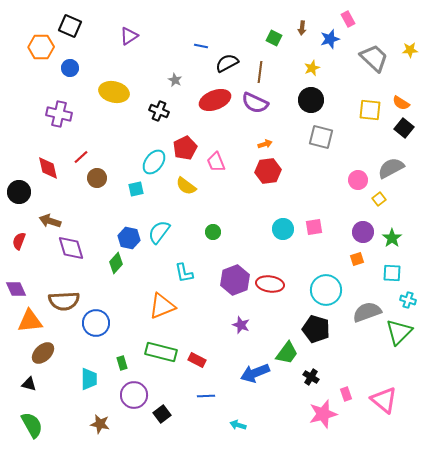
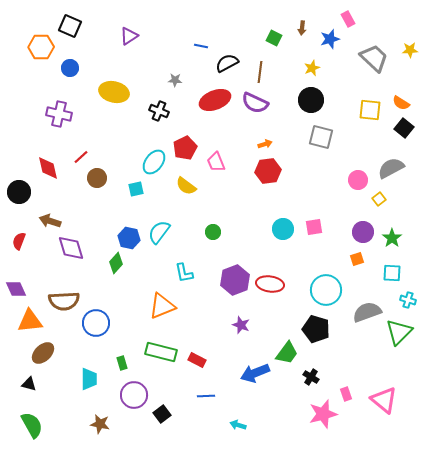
gray star at (175, 80): rotated 24 degrees counterclockwise
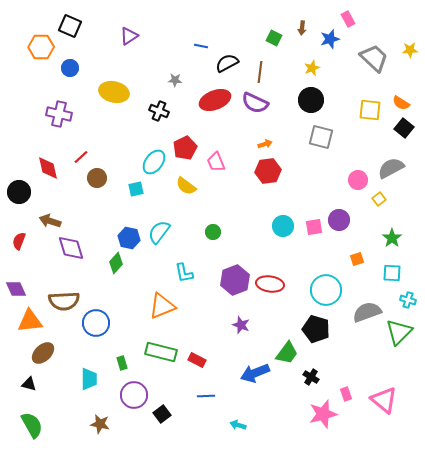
cyan circle at (283, 229): moved 3 px up
purple circle at (363, 232): moved 24 px left, 12 px up
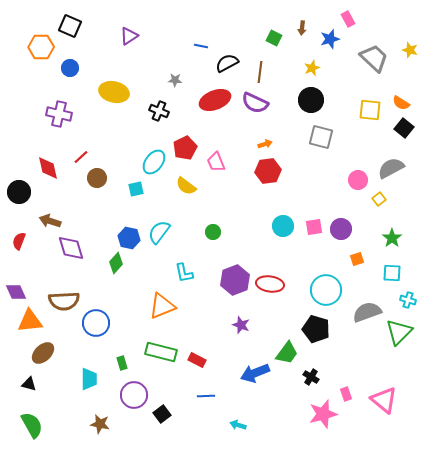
yellow star at (410, 50): rotated 21 degrees clockwise
purple circle at (339, 220): moved 2 px right, 9 px down
purple diamond at (16, 289): moved 3 px down
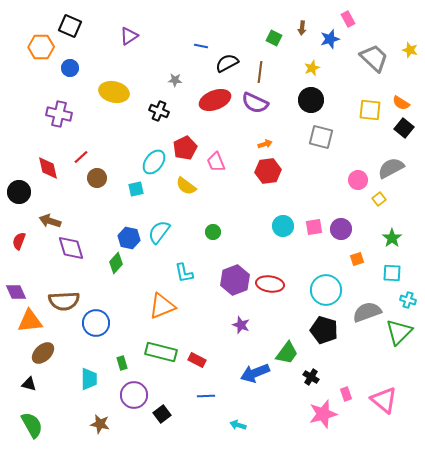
black pentagon at (316, 329): moved 8 px right, 1 px down
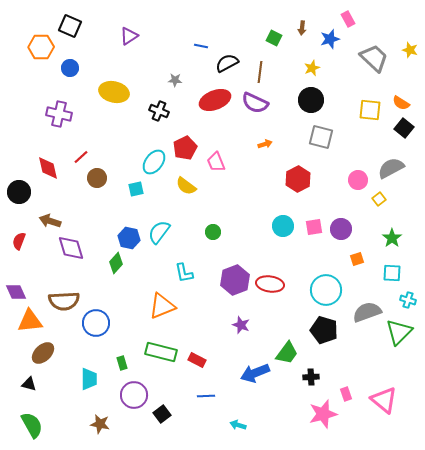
red hexagon at (268, 171): moved 30 px right, 8 px down; rotated 20 degrees counterclockwise
black cross at (311, 377): rotated 35 degrees counterclockwise
